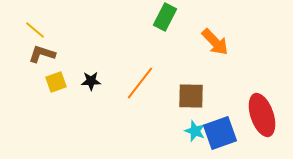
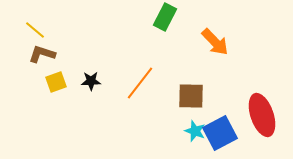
blue square: rotated 8 degrees counterclockwise
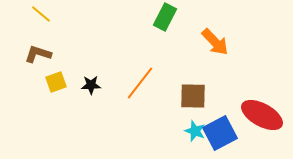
yellow line: moved 6 px right, 16 px up
brown L-shape: moved 4 px left
black star: moved 4 px down
brown square: moved 2 px right
red ellipse: rotated 42 degrees counterclockwise
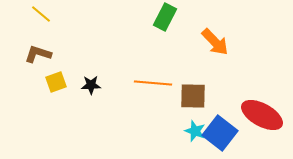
orange line: moved 13 px right; rotated 57 degrees clockwise
blue square: rotated 24 degrees counterclockwise
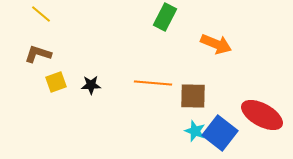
orange arrow: moved 1 px right, 2 px down; rotated 24 degrees counterclockwise
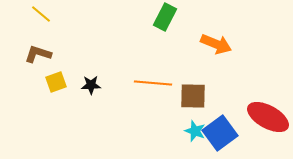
red ellipse: moved 6 px right, 2 px down
blue square: rotated 16 degrees clockwise
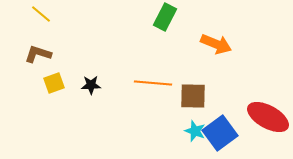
yellow square: moved 2 px left, 1 px down
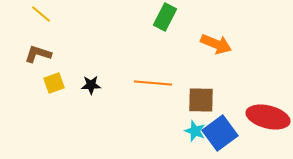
brown square: moved 8 px right, 4 px down
red ellipse: rotated 15 degrees counterclockwise
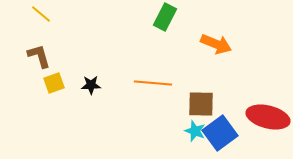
brown L-shape: moved 1 px right, 2 px down; rotated 56 degrees clockwise
brown square: moved 4 px down
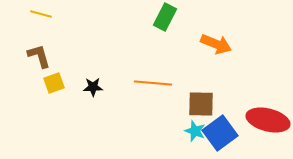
yellow line: rotated 25 degrees counterclockwise
black star: moved 2 px right, 2 px down
red ellipse: moved 3 px down
